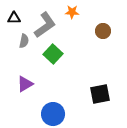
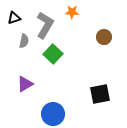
black triangle: rotated 16 degrees counterclockwise
gray L-shape: rotated 24 degrees counterclockwise
brown circle: moved 1 px right, 6 px down
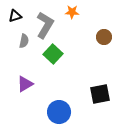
black triangle: moved 1 px right, 2 px up
blue circle: moved 6 px right, 2 px up
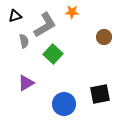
gray L-shape: rotated 28 degrees clockwise
gray semicircle: rotated 24 degrees counterclockwise
purple triangle: moved 1 px right, 1 px up
blue circle: moved 5 px right, 8 px up
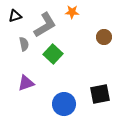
gray semicircle: moved 3 px down
purple triangle: rotated 12 degrees clockwise
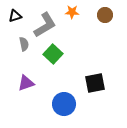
brown circle: moved 1 px right, 22 px up
black square: moved 5 px left, 11 px up
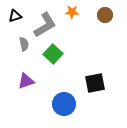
purple triangle: moved 2 px up
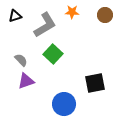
gray semicircle: moved 3 px left, 16 px down; rotated 32 degrees counterclockwise
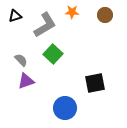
blue circle: moved 1 px right, 4 px down
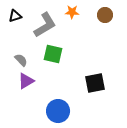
green square: rotated 30 degrees counterclockwise
purple triangle: rotated 12 degrees counterclockwise
blue circle: moved 7 px left, 3 px down
